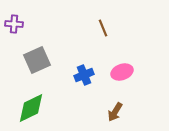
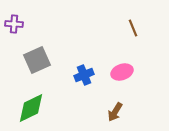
brown line: moved 30 px right
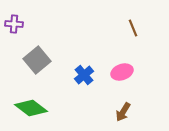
gray square: rotated 16 degrees counterclockwise
blue cross: rotated 18 degrees counterclockwise
green diamond: rotated 64 degrees clockwise
brown arrow: moved 8 px right
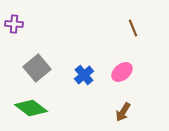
gray square: moved 8 px down
pink ellipse: rotated 20 degrees counterclockwise
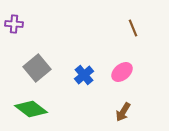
green diamond: moved 1 px down
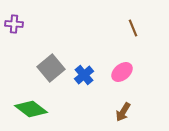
gray square: moved 14 px right
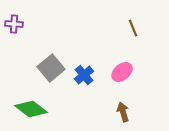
brown arrow: rotated 132 degrees clockwise
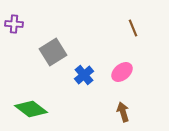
gray square: moved 2 px right, 16 px up; rotated 8 degrees clockwise
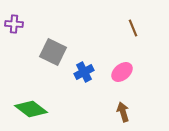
gray square: rotated 32 degrees counterclockwise
blue cross: moved 3 px up; rotated 12 degrees clockwise
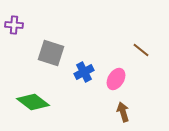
purple cross: moved 1 px down
brown line: moved 8 px right, 22 px down; rotated 30 degrees counterclockwise
gray square: moved 2 px left, 1 px down; rotated 8 degrees counterclockwise
pink ellipse: moved 6 px left, 7 px down; rotated 20 degrees counterclockwise
green diamond: moved 2 px right, 7 px up
